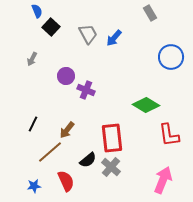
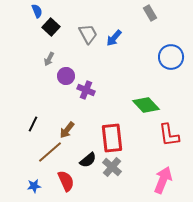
gray arrow: moved 17 px right
green diamond: rotated 16 degrees clockwise
gray cross: moved 1 px right
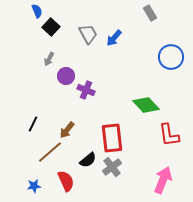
gray cross: rotated 12 degrees clockwise
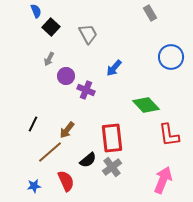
blue semicircle: moved 1 px left
blue arrow: moved 30 px down
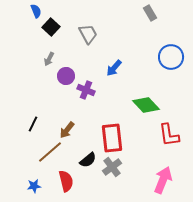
red semicircle: rotated 10 degrees clockwise
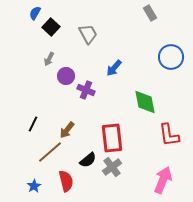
blue semicircle: moved 1 px left, 2 px down; rotated 128 degrees counterclockwise
green diamond: moved 1 px left, 3 px up; rotated 32 degrees clockwise
blue star: rotated 24 degrees counterclockwise
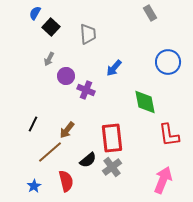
gray trapezoid: rotated 25 degrees clockwise
blue circle: moved 3 px left, 5 px down
